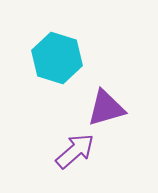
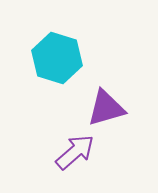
purple arrow: moved 1 px down
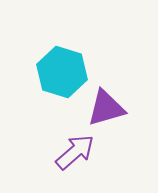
cyan hexagon: moved 5 px right, 14 px down
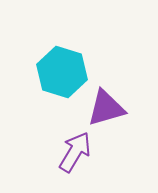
purple arrow: rotated 18 degrees counterclockwise
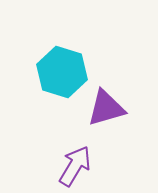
purple arrow: moved 14 px down
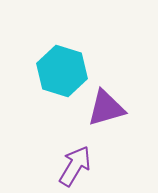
cyan hexagon: moved 1 px up
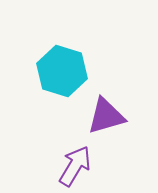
purple triangle: moved 8 px down
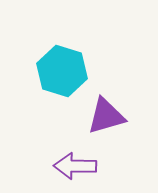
purple arrow: rotated 120 degrees counterclockwise
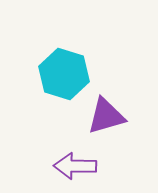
cyan hexagon: moved 2 px right, 3 px down
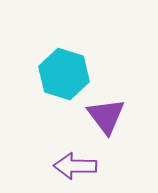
purple triangle: rotated 51 degrees counterclockwise
